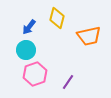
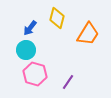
blue arrow: moved 1 px right, 1 px down
orange trapezoid: moved 1 px left, 2 px up; rotated 45 degrees counterclockwise
pink hexagon: rotated 25 degrees counterclockwise
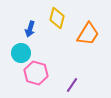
blue arrow: moved 1 px down; rotated 21 degrees counterclockwise
cyan circle: moved 5 px left, 3 px down
pink hexagon: moved 1 px right, 1 px up
purple line: moved 4 px right, 3 px down
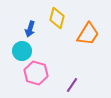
cyan circle: moved 1 px right, 2 px up
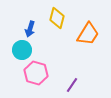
cyan circle: moved 1 px up
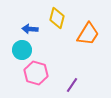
blue arrow: rotated 77 degrees clockwise
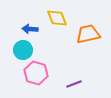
yellow diamond: rotated 35 degrees counterclockwise
orange trapezoid: rotated 135 degrees counterclockwise
cyan circle: moved 1 px right
purple line: moved 2 px right, 1 px up; rotated 35 degrees clockwise
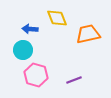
pink hexagon: moved 2 px down
purple line: moved 4 px up
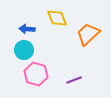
blue arrow: moved 3 px left
orange trapezoid: rotated 30 degrees counterclockwise
cyan circle: moved 1 px right
pink hexagon: moved 1 px up
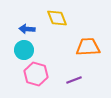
orange trapezoid: moved 13 px down; rotated 40 degrees clockwise
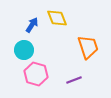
blue arrow: moved 5 px right, 4 px up; rotated 119 degrees clockwise
orange trapezoid: rotated 75 degrees clockwise
